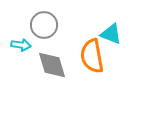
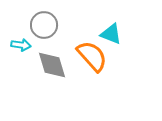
orange semicircle: rotated 148 degrees clockwise
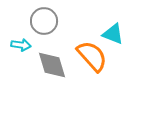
gray circle: moved 4 px up
cyan triangle: moved 2 px right
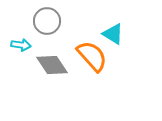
gray circle: moved 3 px right
cyan triangle: rotated 10 degrees clockwise
gray diamond: rotated 16 degrees counterclockwise
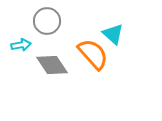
cyan triangle: rotated 10 degrees clockwise
cyan arrow: rotated 18 degrees counterclockwise
orange semicircle: moved 1 px right, 2 px up
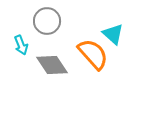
cyan arrow: rotated 78 degrees clockwise
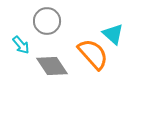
cyan arrow: rotated 18 degrees counterclockwise
gray diamond: moved 1 px down
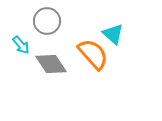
gray diamond: moved 1 px left, 2 px up
